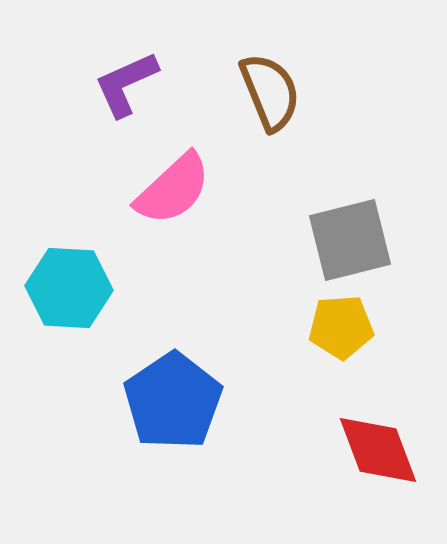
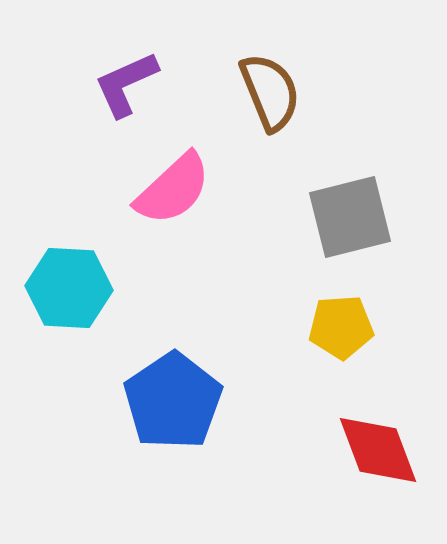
gray square: moved 23 px up
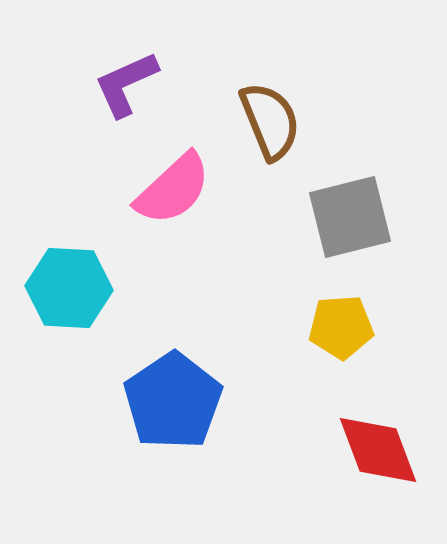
brown semicircle: moved 29 px down
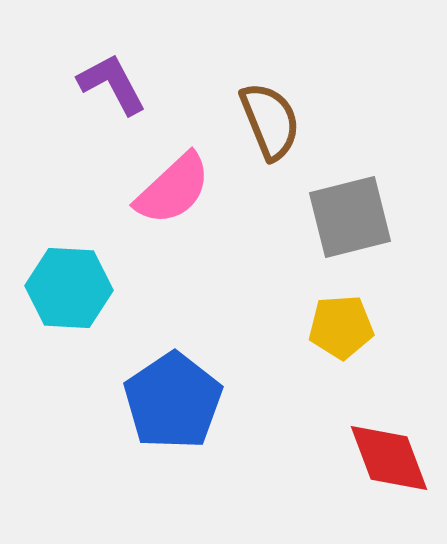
purple L-shape: moved 14 px left; rotated 86 degrees clockwise
red diamond: moved 11 px right, 8 px down
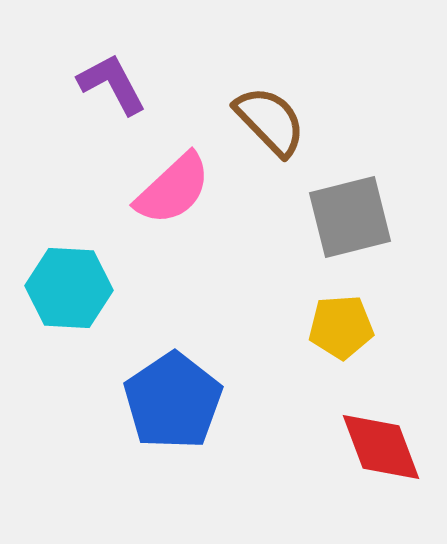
brown semicircle: rotated 22 degrees counterclockwise
red diamond: moved 8 px left, 11 px up
